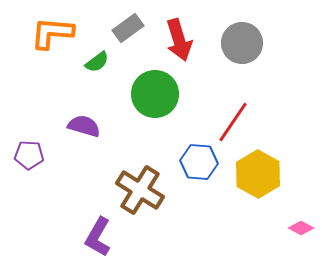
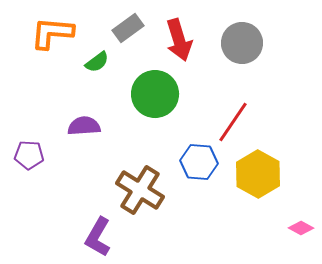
purple semicircle: rotated 20 degrees counterclockwise
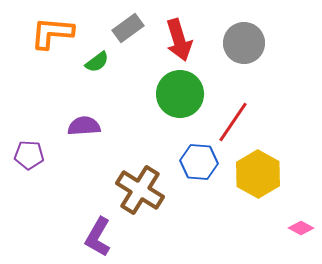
gray circle: moved 2 px right
green circle: moved 25 px right
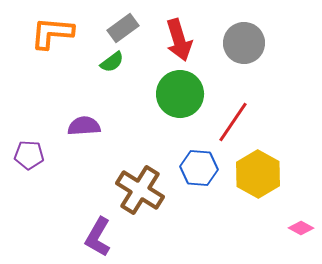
gray rectangle: moved 5 px left
green semicircle: moved 15 px right
blue hexagon: moved 6 px down
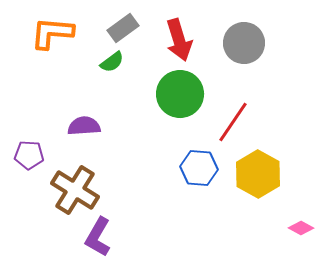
brown cross: moved 65 px left
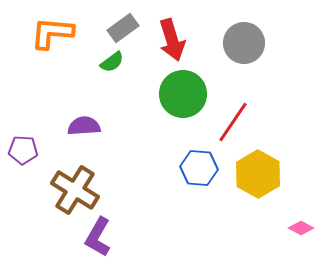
red arrow: moved 7 px left
green circle: moved 3 px right
purple pentagon: moved 6 px left, 5 px up
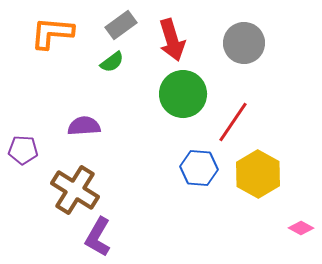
gray rectangle: moved 2 px left, 3 px up
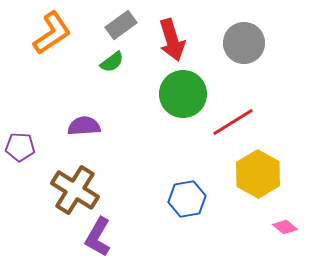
orange L-shape: rotated 141 degrees clockwise
red line: rotated 24 degrees clockwise
purple pentagon: moved 3 px left, 3 px up
blue hexagon: moved 12 px left, 31 px down; rotated 15 degrees counterclockwise
pink diamond: moved 16 px left, 1 px up; rotated 10 degrees clockwise
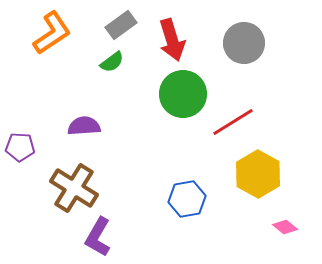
brown cross: moved 1 px left, 2 px up
